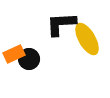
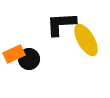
yellow ellipse: moved 1 px left, 1 px down
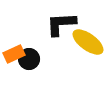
yellow ellipse: moved 2 px right, 2 px down; rotated 24 degrees counterclockwise
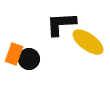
orange rectangle: rotated 45 degrees counterclockwise
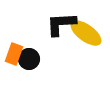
yellow ellipse: moved 2 px left, 9 px up
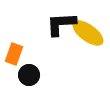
yellow ellipse: moved 2 px right
black circle: moved 16 px down
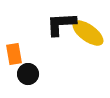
orange rectangle: rotated 30 degrees counterclockwise
black circle: moved 1 px left, 1 px up
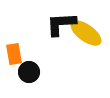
yellow ellipse: moved 2 px left
black circle: moved 1 px right, 2 px up
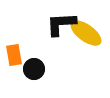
orange rectangle: moved 1 px down
black circle: moved 5 px right, 3 px up
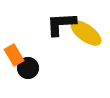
orange rectangle: rotated 20 degrees counterclockwise
black circle: moved 6 px left, 1 px up
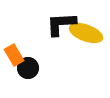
yellow ellipse: rotated 16 degrees counterclockwise
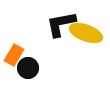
black L-shape: rotated 8 degrees counterclockwise
orange rectangle: rotated 60 degrees clockwise
